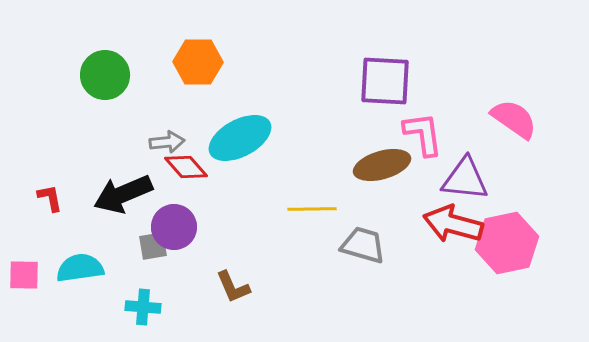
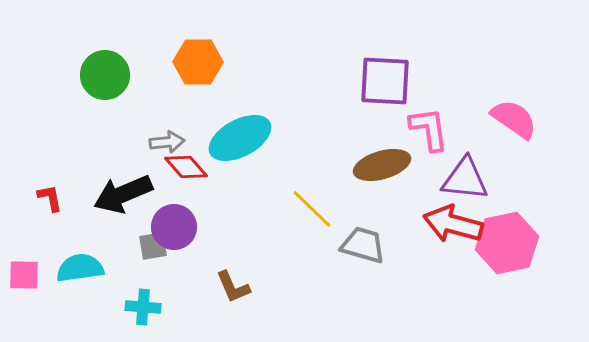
pink L-shape: moved 6 px right, 5 px up
yellow line: rotated 45 degrees clockwise
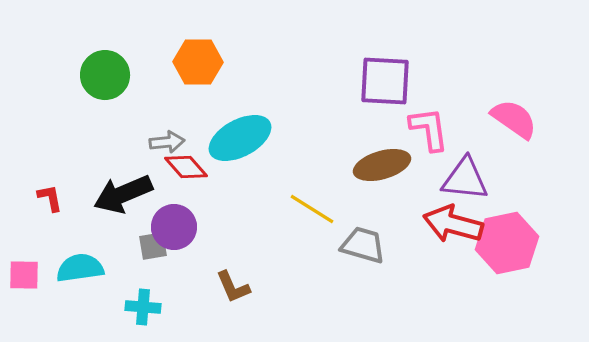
yellow line: rotated 12 degrees counterclockwise
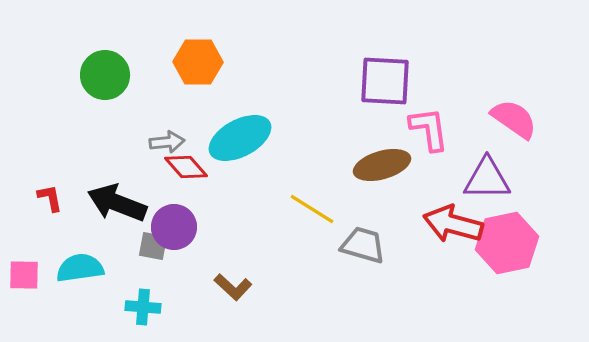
purple triangle: moved 22 px right; rotated 6 degrees counterclockwise
black arrow: moved 6 px left, 9 px down; rotated 44 degrees clockwise
gray square: rotated 20 degrees clockwise
brown L-shape: rotated 24 degrees counterclockwise
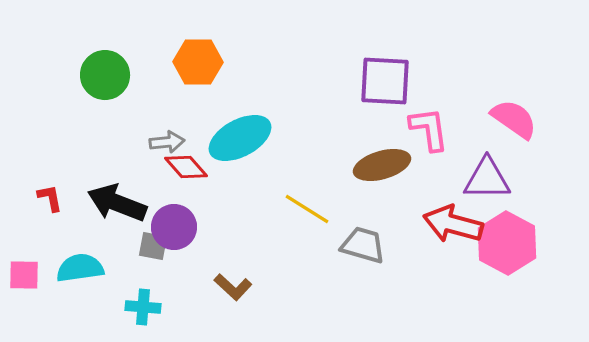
yellow line: moved 5 px left
pink hexagon: rotated 20 degrees counterclockwise
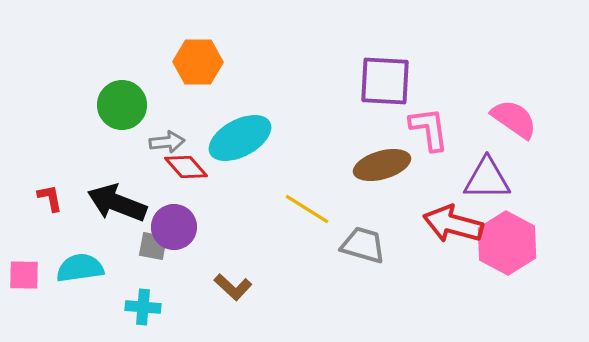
green circle: moved 17 px right, 30 px down
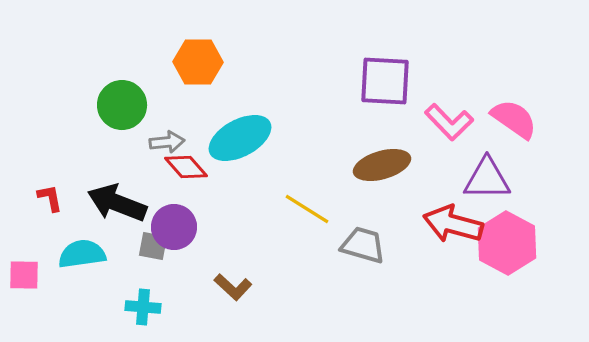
pink L-shape: moved 20 px right, 7 px up; rotated 144 degrees clockwise
cyan semicircle: moved 2 px right, 14 px up
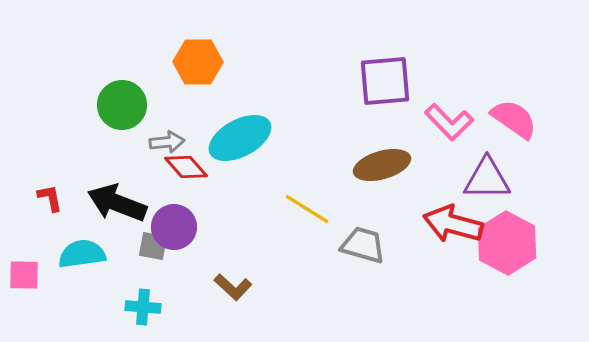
purple square: rotated 8 degrees counterclockwise
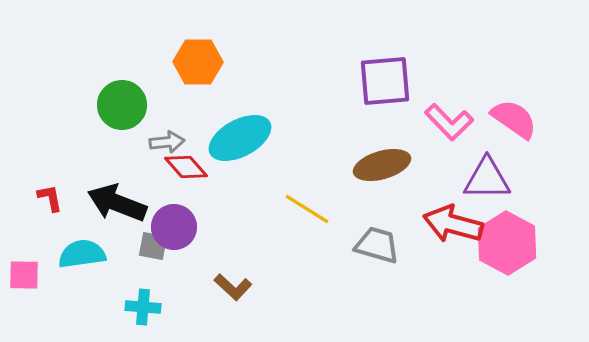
gray trapezoid: moved 14 px right
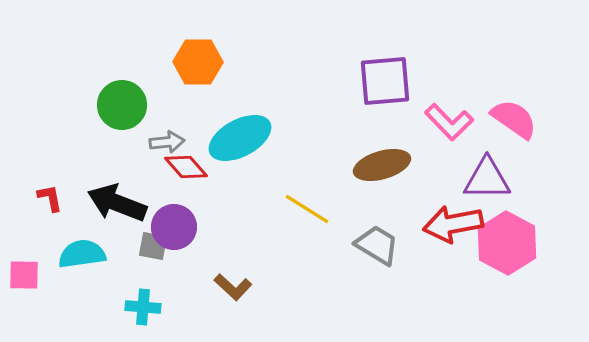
red arrow: rotated 26 degrees counterclockwise
gray trapezoid: rotated 15 degrees clockwise
